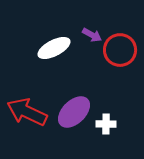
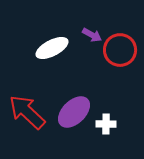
white ellipse: moved 2 px left
red arrow: rotated 18 degrees clockwise
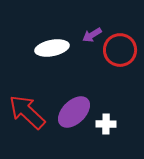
purple arrow: rotated 120 degrees clockwise
white ellipse: rotated 16 degrees clockwise
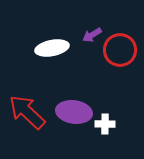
purple ellipse: rotated 52 degrees clockwise
white cross: moved 1 px left
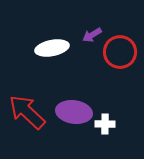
red circle: moved 2 px down
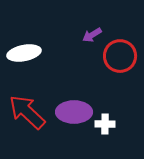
white ellipse: moved 28 px left, 5 px down
red circle: moved 4 px down
purple ellipse: rotated 8 degrees counterclockwise
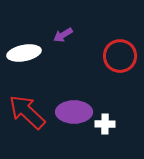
purple arrow: moved 29 px left
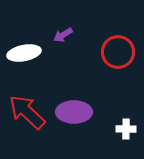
red circle: moved 2 px left, 4 px up
white cross: moved 21 px right, 5 px down
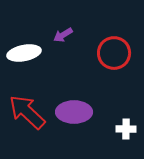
red circle: moved 4 px left, 1 px down
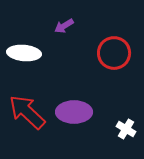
purple arrow: moved 1 px right, 9 px up
white ellipse: rotated 16 degrees clockwise
white cross: rotated 30 degrees clockwise
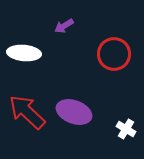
red circle: moved 1 px down
purple ellipse: rotated 20 degrees clockwise
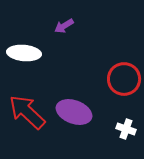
red circle: moved 10 px right, 25 px down
white cross: rotated 12 degrees counterclockwise
